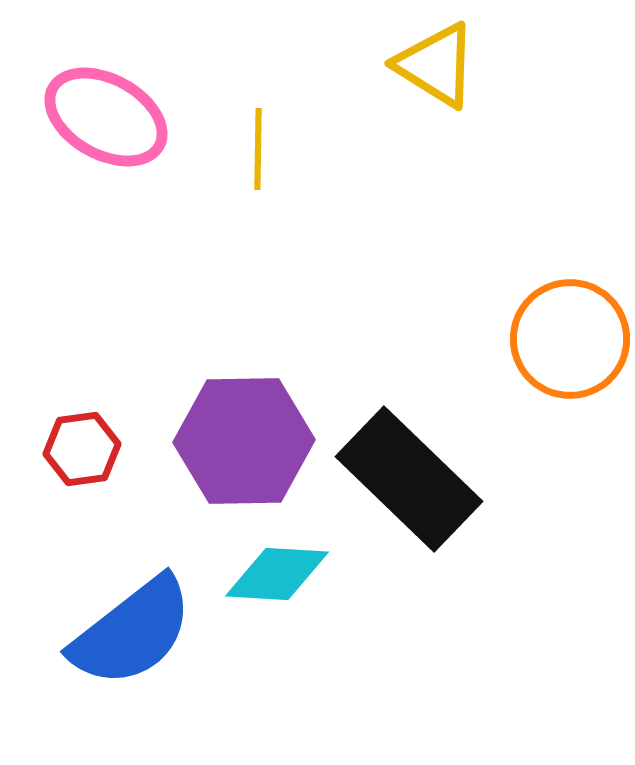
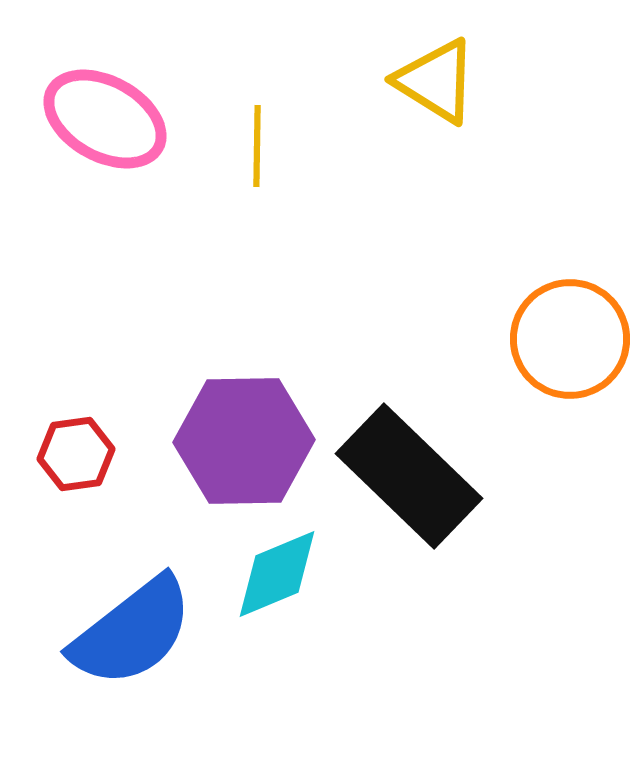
yellow triangle: moved 16 px down
pink ellipse: moved 1 px left, 2 px down
yellow line: moved 1 px left, 3 px up
red hexagon: moved 6 px left, 5 px down
black rectangle: moved 3 px up
cyan diamond: rotated 26 degrees counterclockwise
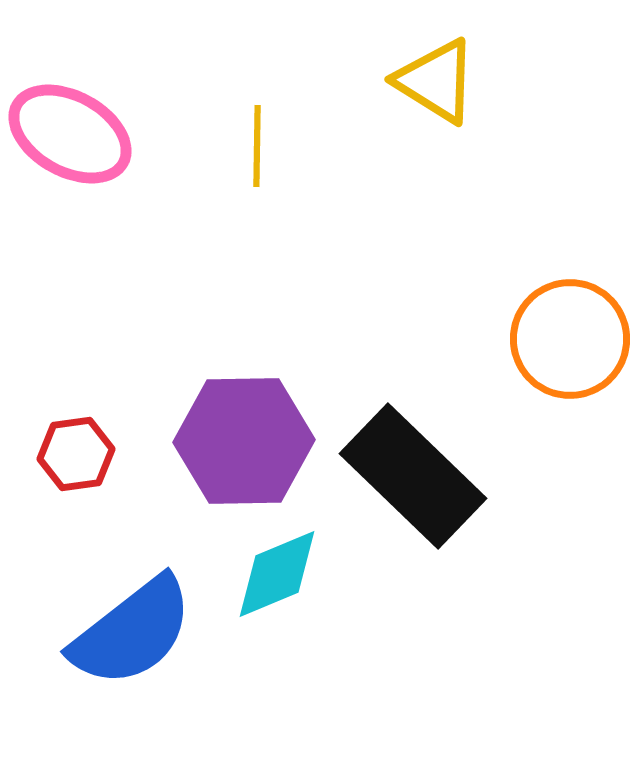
pink ellipse: moved 35 px left, 15 px down
black rectangle: moved 4 px right
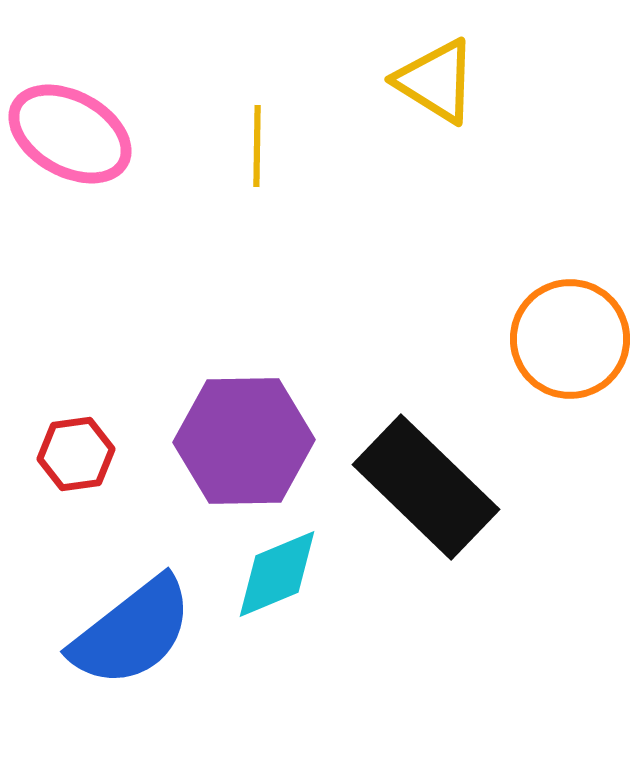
black rectangle: moved 13 px right, 11 px down
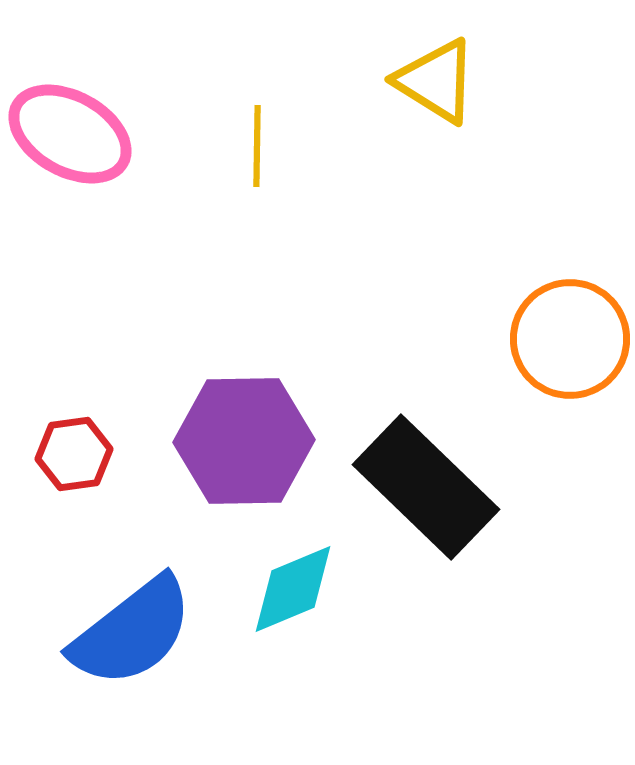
red hexagon: moved 2 px left
cyan diamond: moved 16 px right, 15 px down
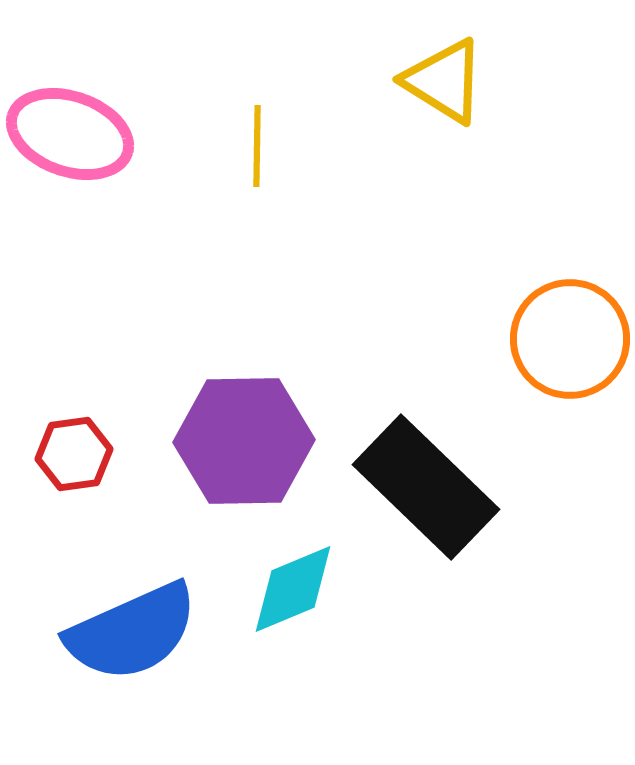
yellow triangle: moved 8 px right
pink ellipse: rotated 10 degrees counterclockwise
blue semicircle: rotated 14 degrees clockwise
